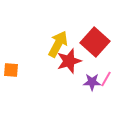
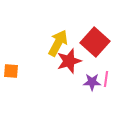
yellow arrow: moved 1 px up
orange square: moved 1 px down
pink line: rotated 21 degrees counterclockwise
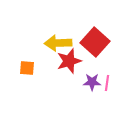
yellow arrow: rotated 120 degrees counterclockwise
orange square: moved 16 px right, 3 px up
pink line: moved 1 px right, 4 px down
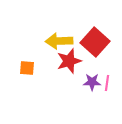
yellow arrow: moved 1 px right, 2 px up
